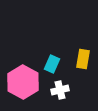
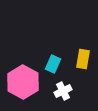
cyan rectangle: moved 1 px right
white cross: moved 3 px right, 1 px down; rotated 12 degrees counterclockwise
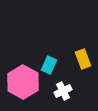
yellow rectangle: rotated 30 degrees counterclockwise
cyan rectangle: moved 4 px left, 1 px down
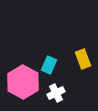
white cross: moved 7 px left, 2 px down
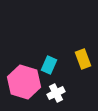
pink hexagon: moved 1 px right; rotated 12 degrees counterclockwise
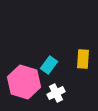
yellow rectangle: rotated 24 degrees clockwise
cyan rectangle: rotated 12 degrees clockwise
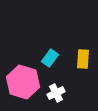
cyan rectangle: moved 1 px right, 7 px up
pink hexagon: moved 1 px left
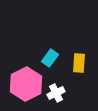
yellow rectangle: moved 4 px left, 4 px down
pink hexagon: moved 3 px right, 2 px down; rotated 16 degrees clockwise
